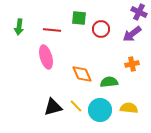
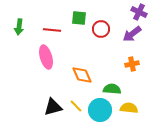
orange diamond: moved 1 px down
green semicircle: moved 3 px right, 7 px down; rotated 12 degrees clockwise
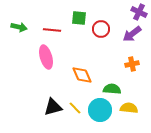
green arrow: rotated 84 degrees counterclockwise
yellow line: moved 1 px left, 2 px down
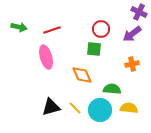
green square: moved 15 px right, 31 px down
red line: rotated 24 degrees counterclockwise
black triangle: moved 2 px left
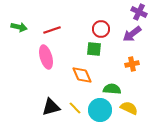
yellow semicircle: rotated 18 degrees clockwise
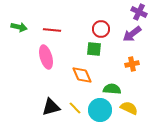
red line: rotated 24 degrees clockwise
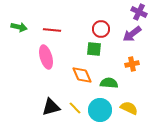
green semicircle: moved 3 px left, 6 px up
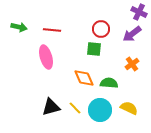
orange cross: rotated 24 degrees counterclockwise
orange diamond: moved 2 px right, 3 px down
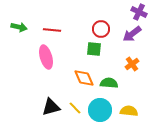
yellow semicircle: moved 3 px down; rotated 18 degrees counterclockwise
